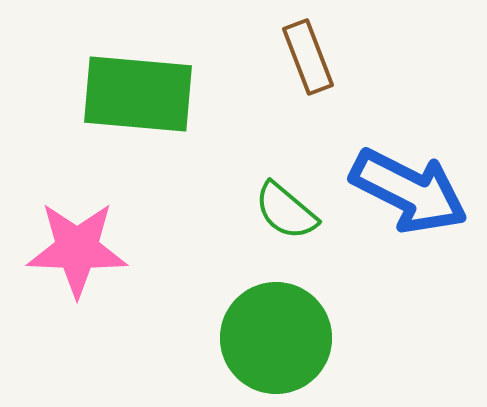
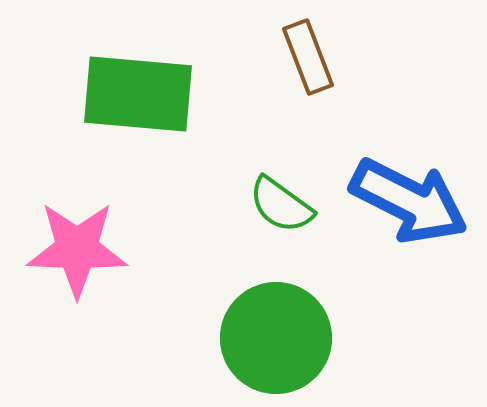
blue arrow: moved 10 px down
green semicircle: moved 5 px left, 6 px up; rotated 4 degrees counterclockwise
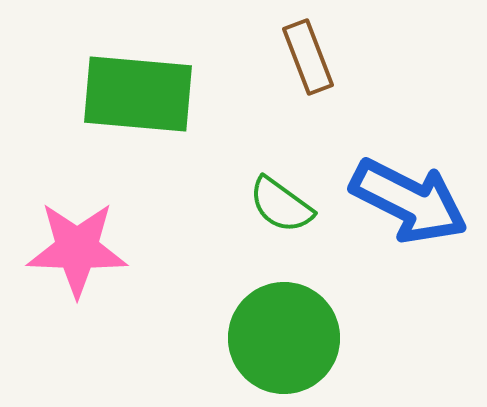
green circle: moved 8 px right
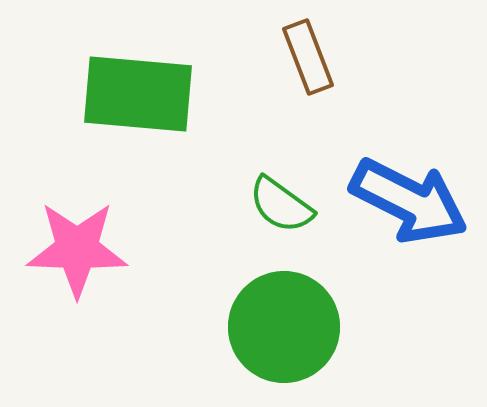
green circle: moved 11 px up
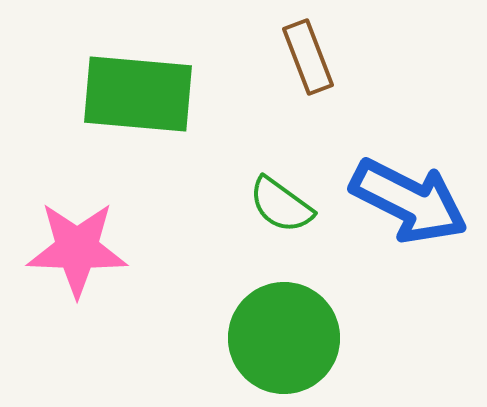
green circle: moved 11 px down
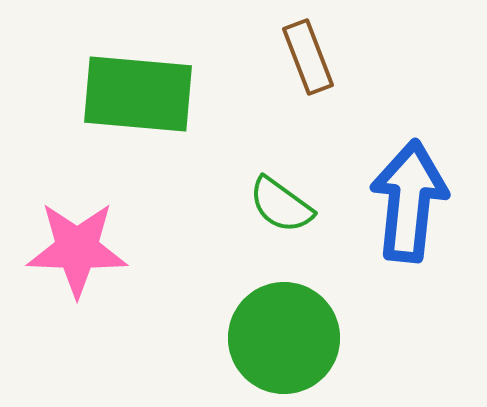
blue arrow: rotated 111 degrees counterclockwise
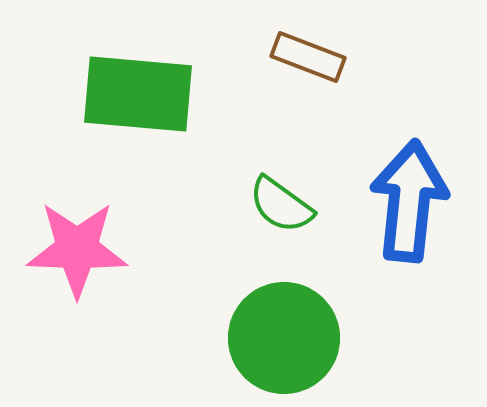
brown rectangle: rotated 48 degrees counterclockwise
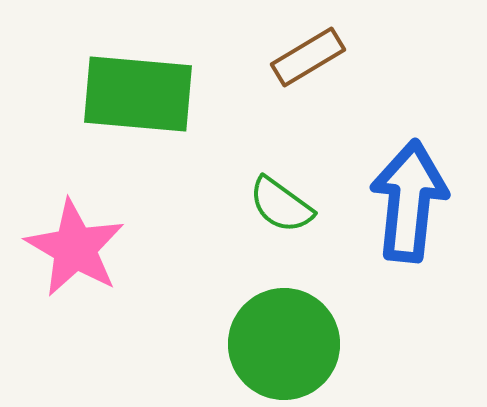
brown rectangle: rotated 52 degrees counterclockwise
pink star: moved 2 px left, 1 px up; rotated 28 degrees clockwise
green circle: moved 6 px down
